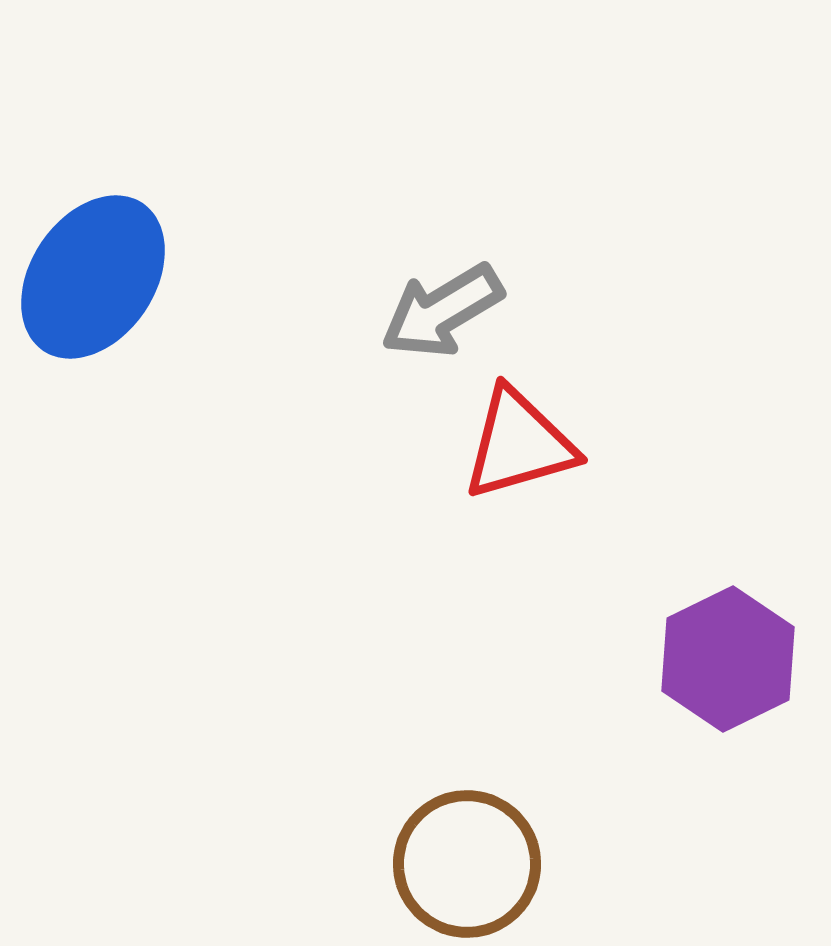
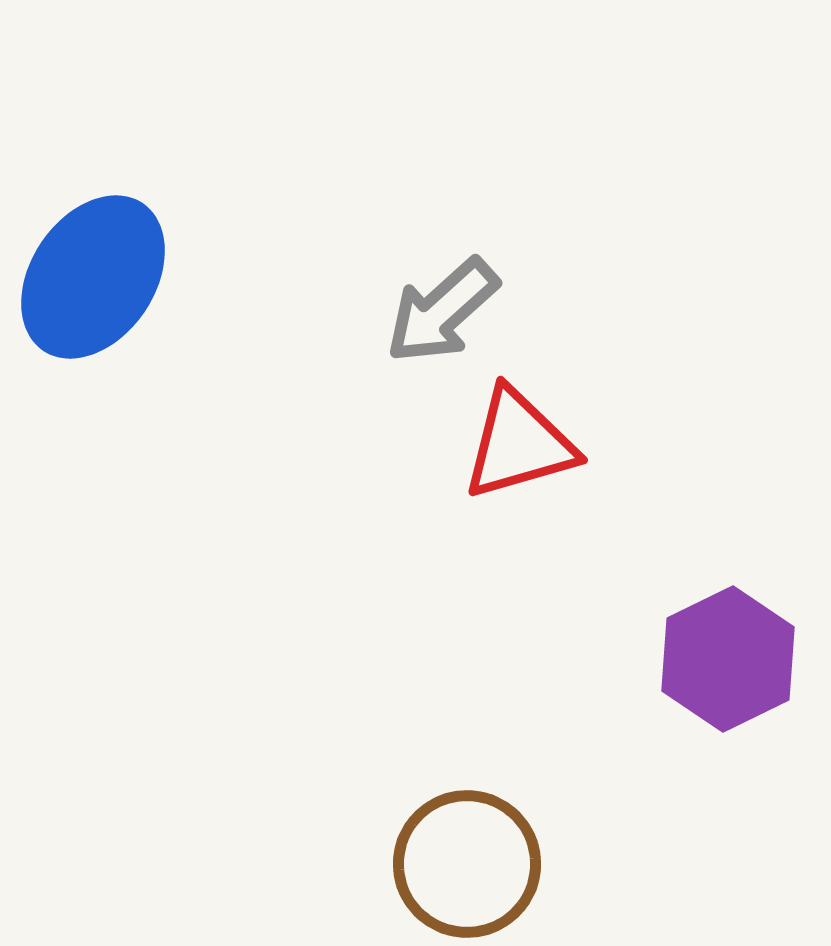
gray arrow: rotated 11 degrees counterclockwise
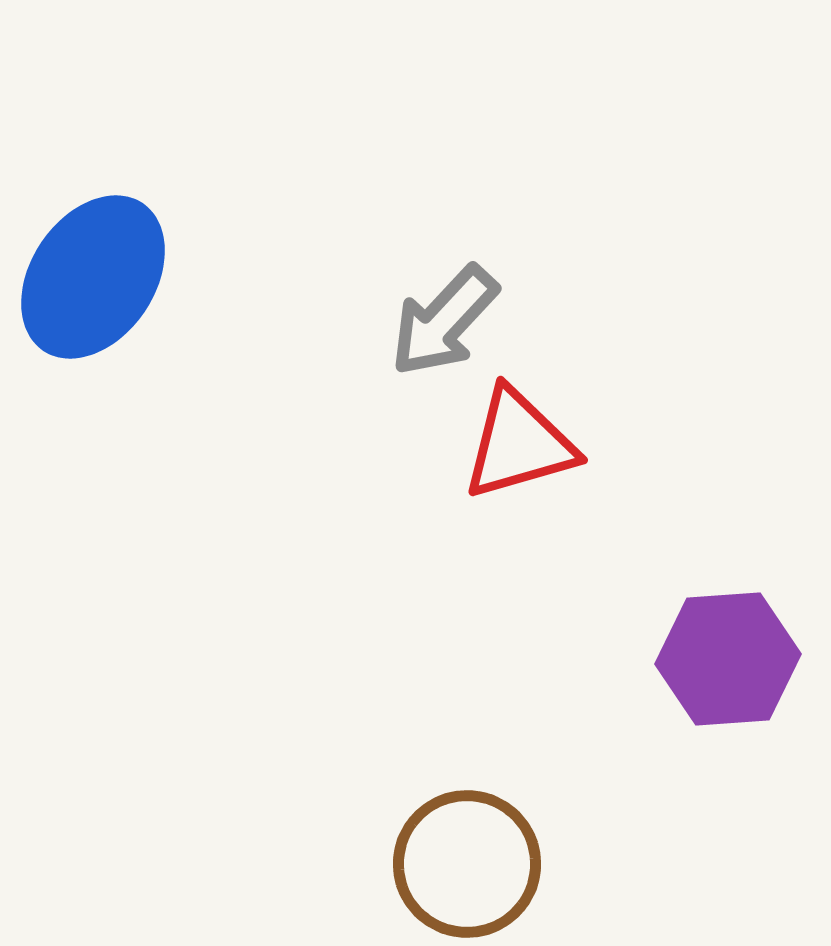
gray arrow: moved 2 px right, 10 px down; rotated 5 degrees counterclockwise
purple hexagon: rotated 22 degrees clockwise
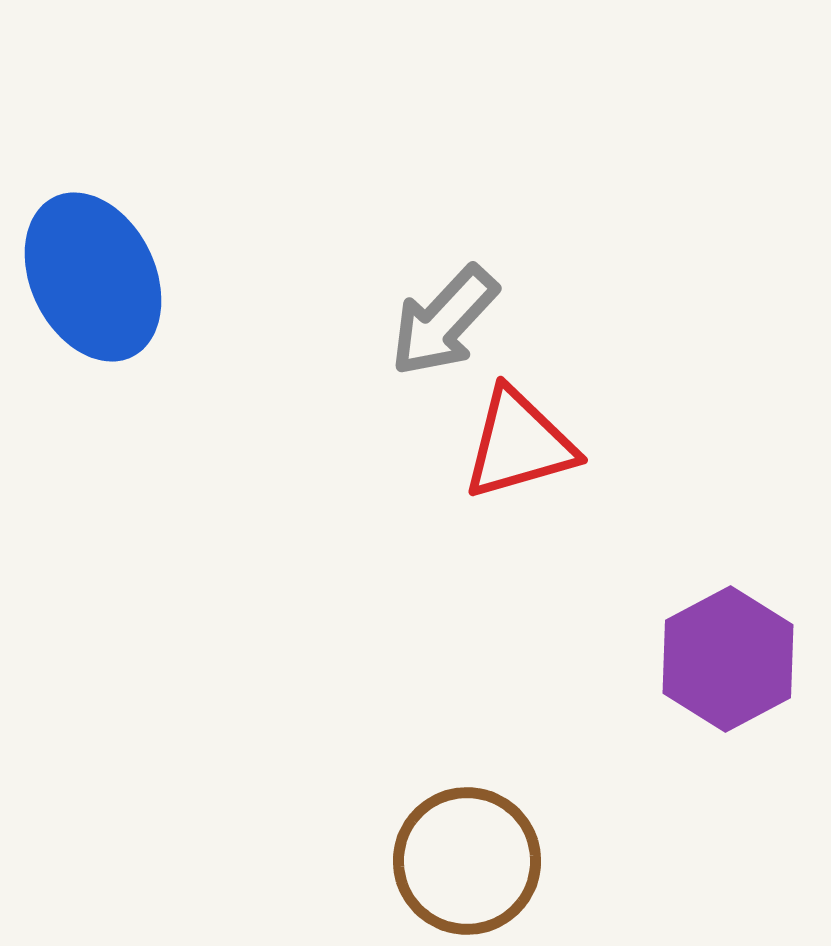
blue ellipse: rotated 60 degrees counterclockwise
purple hexagon: rotated 24 degrees counterclockwise
brown circle: moved 3 px up
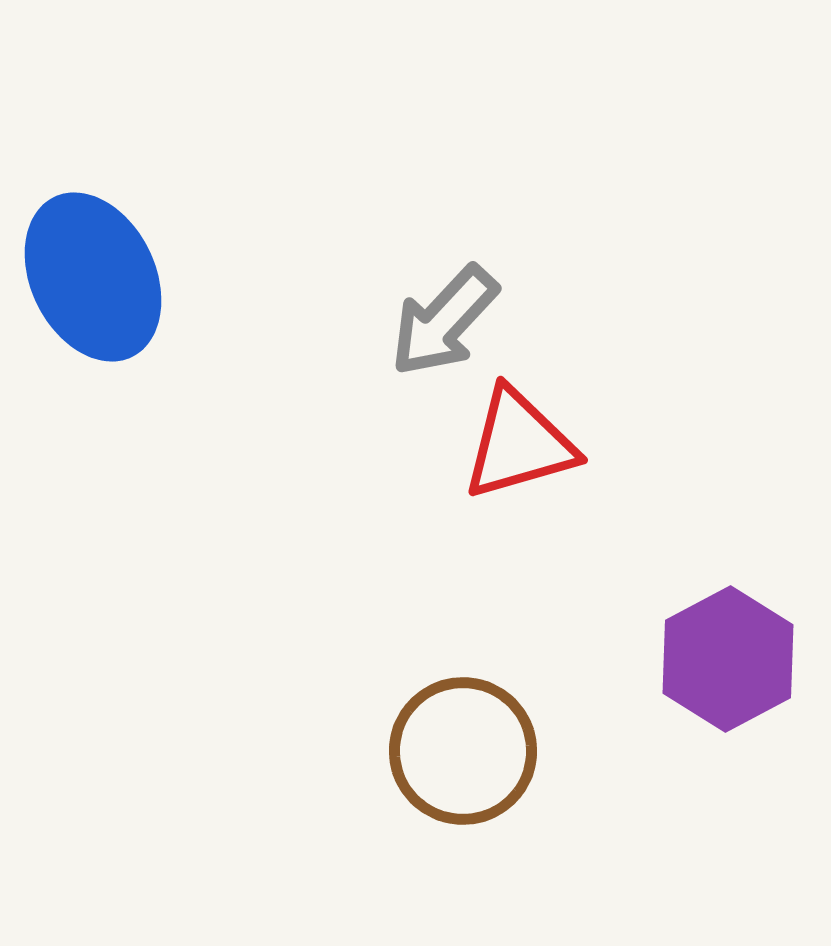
brown circle: moved 4 px left, 110 px up
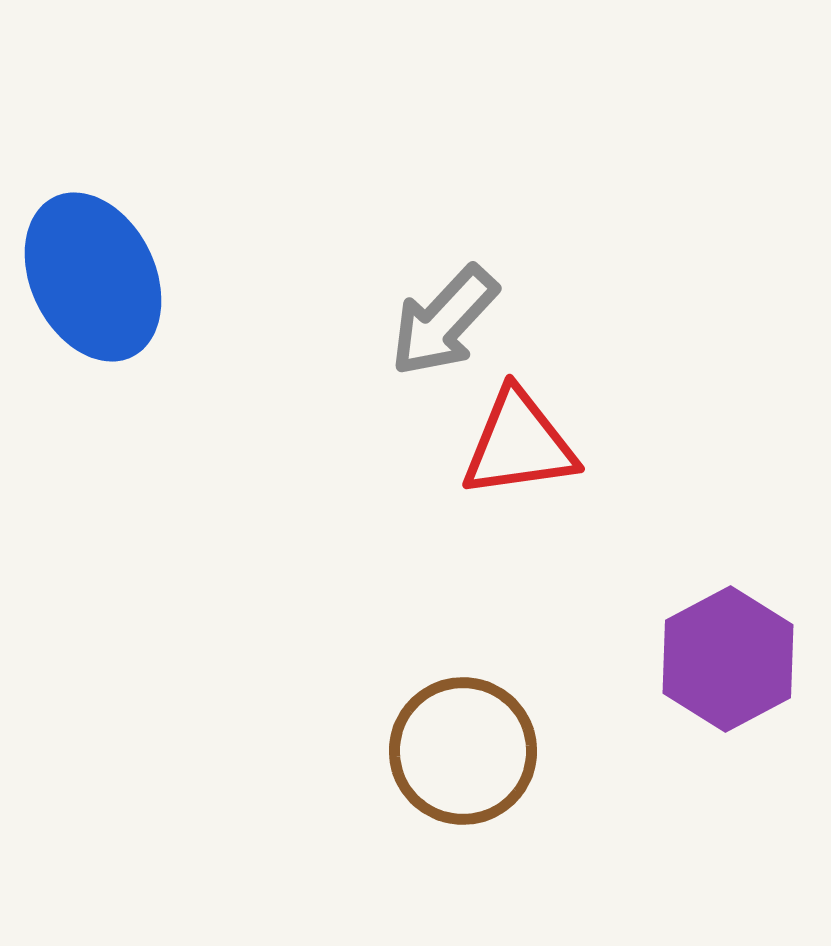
red triangle: rotated 8 degrees clockwise
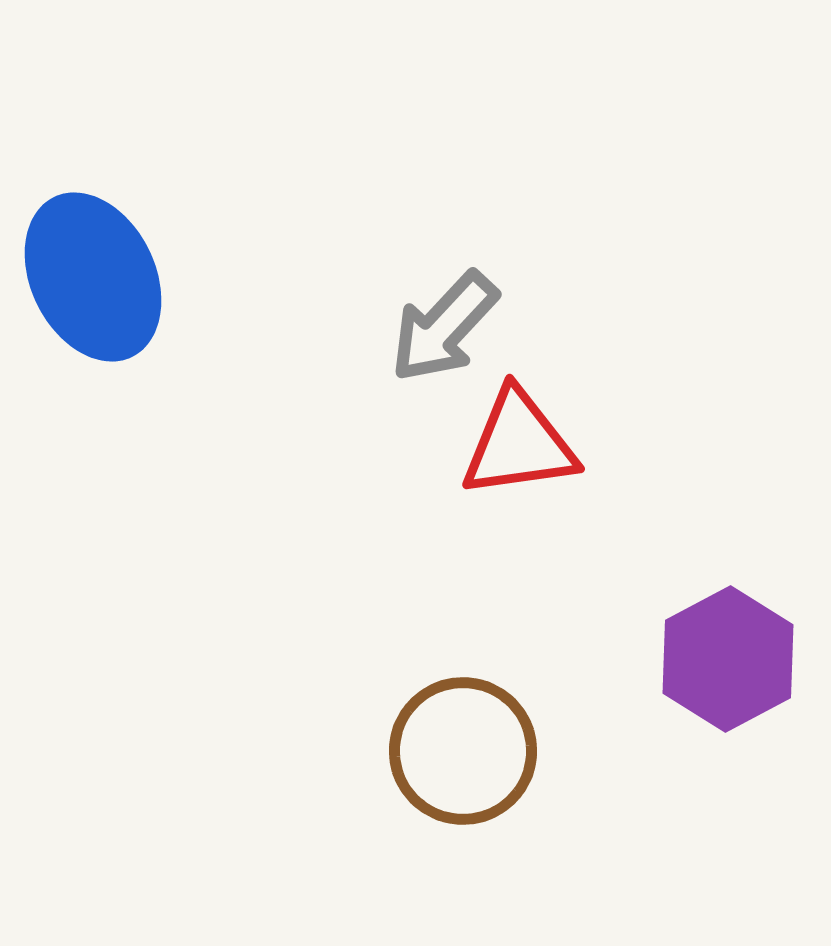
gray arrow: moved 6 px down
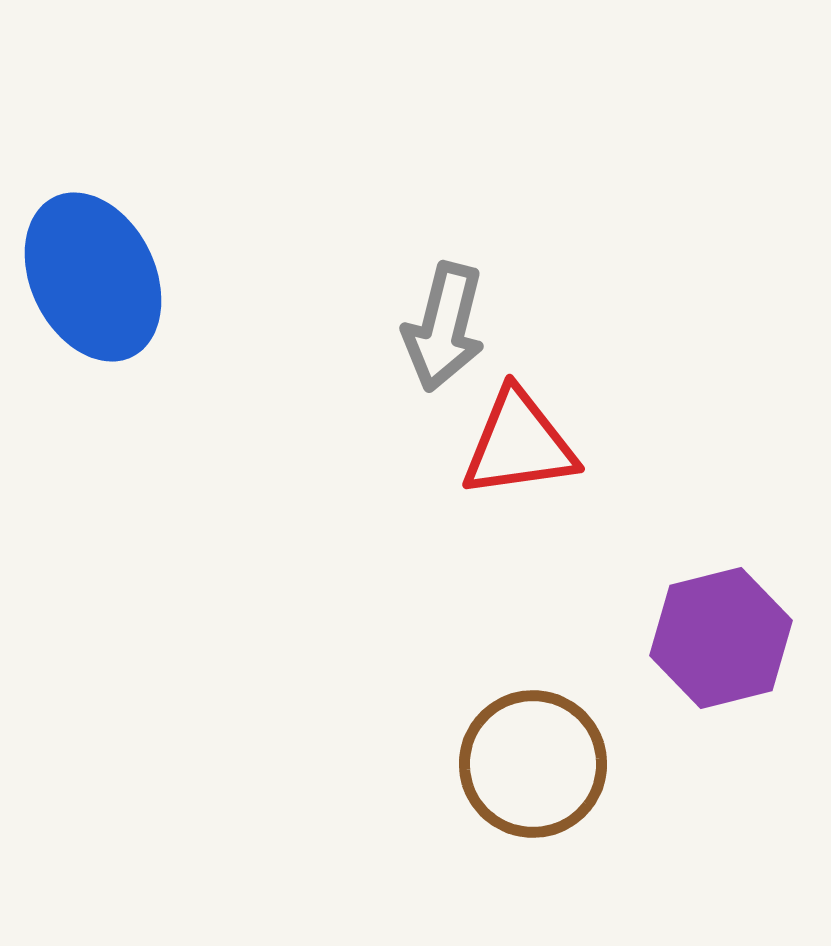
gray arrow: rotated 29 degrees counterclockwise
purple hexagon: moved 7 px left, 21 px up; rotated 14 degrees clockwise
brown circle: moved 70 px right, 13 px down
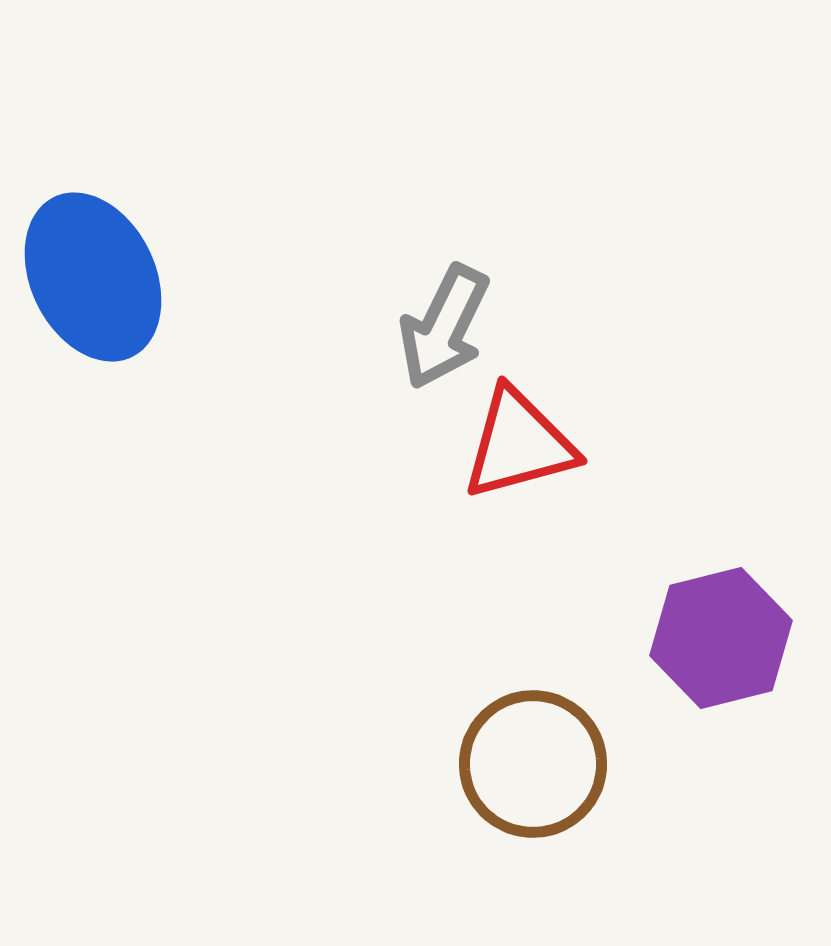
gray arrow: rotated 12 degrees clockwise
red triangle: rotated 7 degrees counterclockwise
